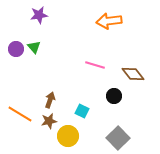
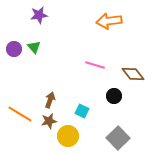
purple circle: moved 2 px left
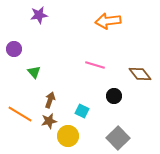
orange arrow: moved 1 px left
green triangle: moved 25 px down
brown diamond: moved 7 px right
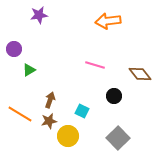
green triangle: moved 5 px left, 2 px up; rotated 40 degrees clockwise
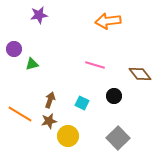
green triangle: moved 3 px right, 6 px up; rotated 16 degrees clockwise
cyan square: moved 8 px up
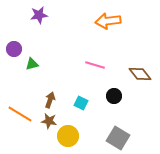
cyan square: moved 1 px left
brown star: rotated 21 degrees clockwise
gray square: rotated 15 degrees counterclockwise
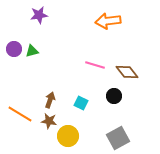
green triangle: moved 13 px up
brown diamond: moved 13 px left, 2 px up
gray square: rotated 30 degrees clockwise
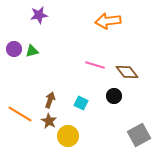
brown star: rotated 21 degrees clockwise
gray square: moved 21 px right, 3 px up
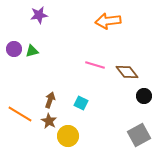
black circle: moved 30 px right
